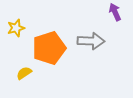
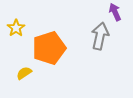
yellow star: rotated 18 degrees counterclockwise
gray arrow: moved 9 px right, 5 px up; rotated 80 degrees counterclockwise
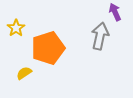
orange pentagon: moved 1 px left
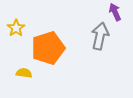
yellow semicircle: rotated 42 degrees clockwise
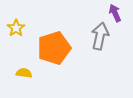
purple arrow: moved 1 px down
orange pentagon: moved 6 px right
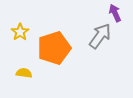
yellow star: moved 4 px right, 4 px down
gray arrow: rotated 24 degrees clockwise
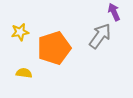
purple arrow: moved 1 px left, 1 px up
yellow star: rotated 24 degrees clockwise
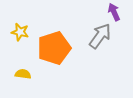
yellow star: rotated 24 degrees clockwise
yellow semicircle: moved 1 px left, 1 px down
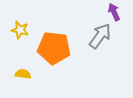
yellow star: moved 2 px up
orange pentagon: rotated 24 degrees clockwise
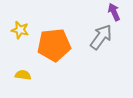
gray arrow: moved 1 px right, 1 px down
orange pentagon: moved 3 px up; rotated 12 degrees counterclockwise
yellow semicircle: moved 1 px down
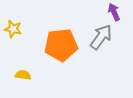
yellow star: moved 7 px left, 1 px up
orange pentagon: moved 7 px right
